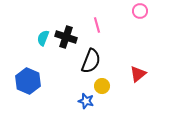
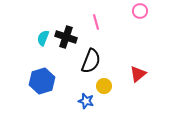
pink line: moved 1 px left, 3 px up
blue hexagon: moved 14 px right; rotated 20 degrees clockwise
yellow circle: moved 2 px right
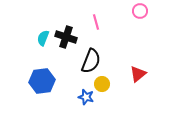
blue hexagon: rotated 10 degrees clockwise
yellow circle: moved 2 px left, 2 px up
blue star: moved 4 px up
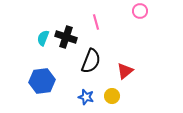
red triangle: moved 13 px left, 3 px up
yellow circle: moved 10 px right, 12 px down
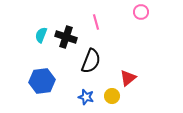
pink circle: moved 1 px right, 1 px down
cyan semicircle: moved 2 px left, 3 px up
red triangle: moved 3 px right, 7 px down
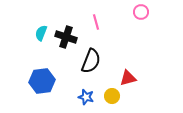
cyan semicircle: moved 2 px up
red triangle: rotated 24 degrees clockwise
